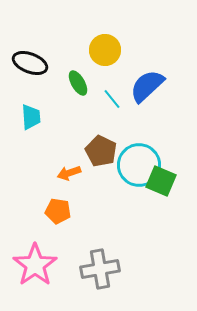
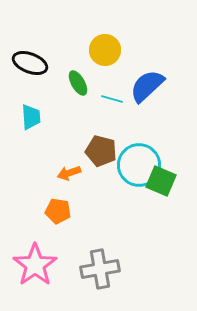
cyan line: rotated 35 degrees counterclockwise
brown pentagon: rotated 12 degrees counterclockwise
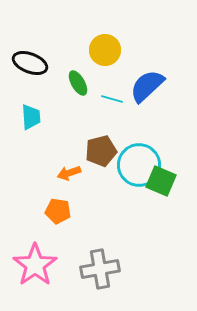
brown pentagon: rotated 28 degrees counterclockwise
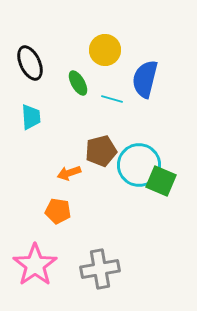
black ellipse: rotated 44 degrees clockwise
blue semicircle: moved 2 px left, 7 px up; rotated 33 degrees counterclockwise
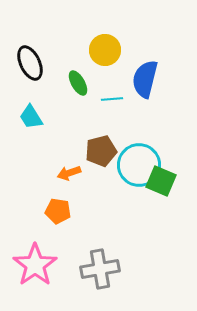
cyan line: rotated 20 degrees counterclockwise
cyan trapezoid: rotated 152 degrees clockwise
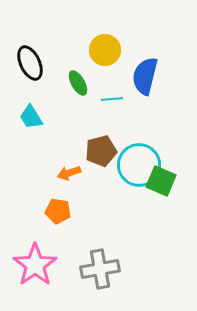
blue semicircle: moved 3 px up
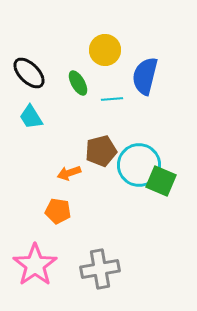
black ellipse: moved 1 px left, 10 px down; rotated 20 degrees counterclockwise
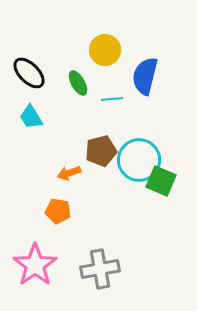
cyan circle: moved 5 px up
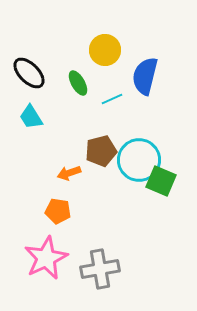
cyan line: rotated 20 degrees counterclockwise
pink star: moved 11 px right, 7 px up; rotated 9 degrees clockwise
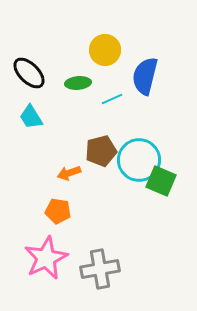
green ellipse: rotated 65 degrees counterclockwise
